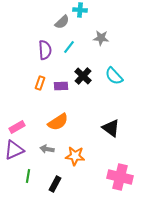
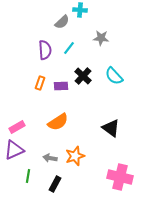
cyan line: moved 1 px down
gray arrow: moved 3 px right, 9 px down
orange star: rotated 24 degrees counterclockwise
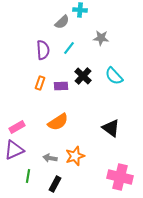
purple semicircle: moved 2 px left
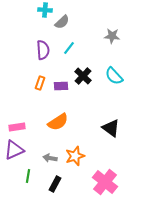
cyan cross: moved 35 px left
gray star: moved 11 px right, 2 px up
pink rectangle: rotated 21 degrees clockwise
pink cross: moved 15 px left, 5 px down; rotated 25 degrees clockwise
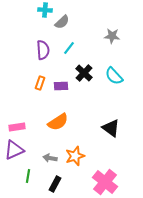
black cross: moved 1 px right, 3 px up
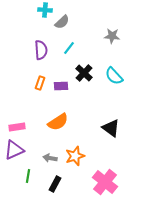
purple semicircle: moved 2 px left
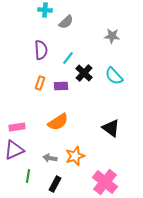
gray semicircle: moved 4 px right
cyan line: moved 1 px left, 10 px down
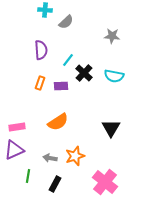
cyan line: moved 2 px down
cyan semicircle: rotated 36 degrees counterclockwise
black triangle: rotated 24 degrees clockwise
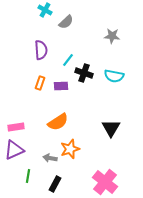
cyan cross: rotated 24 degrees clockwise
black cross: rotated 24 degrees counterclockwise
pink rectangle: moved 1 px left
orange star: moved 5 px left, 7 px up
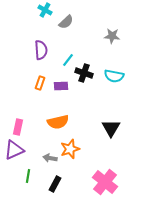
orange semicircle: rotated 20 degrees clockwise
pink rectangle: moved 2 px right; rotated 70 degrees counterclockwise
